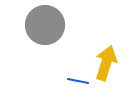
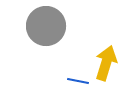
gray circle: moved 1 px right, 1 px down
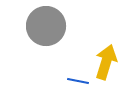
yellow arrow: moved 1 px up
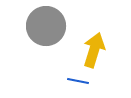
yellow arrow: moved 12 px left, 12 px up
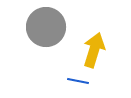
gray circle: moved 1 px down
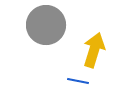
gray circle: moved 2 px up
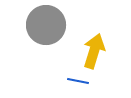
yellow arrow: moved 1 px down
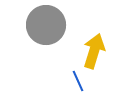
blue line: rotated 55 degrees clockwise
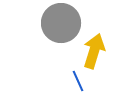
gray circle: moved 15 px right, 2 px up
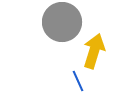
gray circle: moved 1 px right, 1 px up
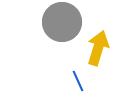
yellow arrow: moved 4 px right, 3 px up
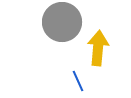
yellow arrow: rotated 12 degrees counterclockwise
